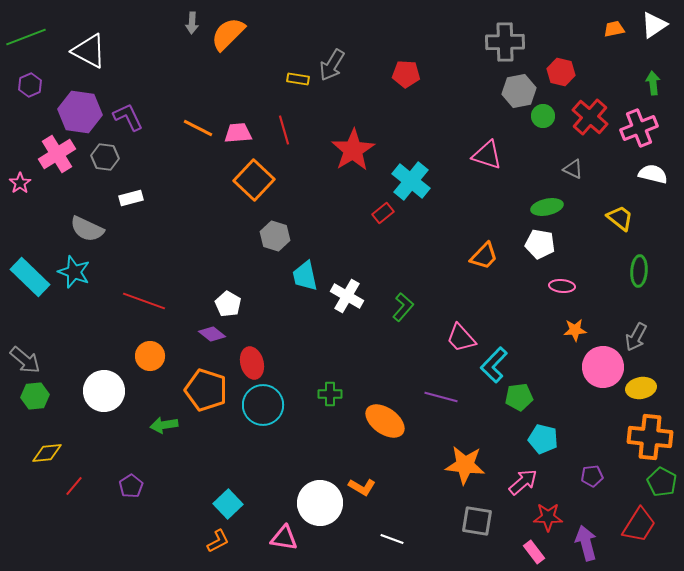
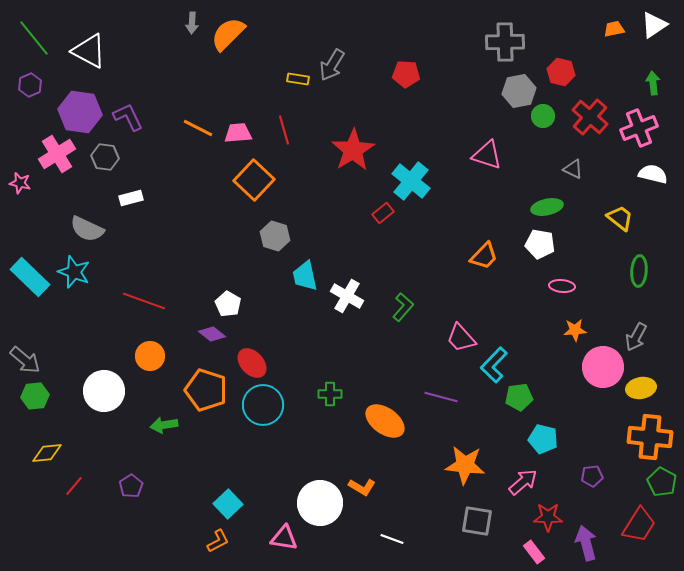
green line at (26, 37): moved 8 px right, 1 px down; rotated 72 degrees clockwise
pink star at (20, 183): rotated 25 degrees counterclockwise
red ellipse at (252, 363): rotated 28 degrees counterclockwise
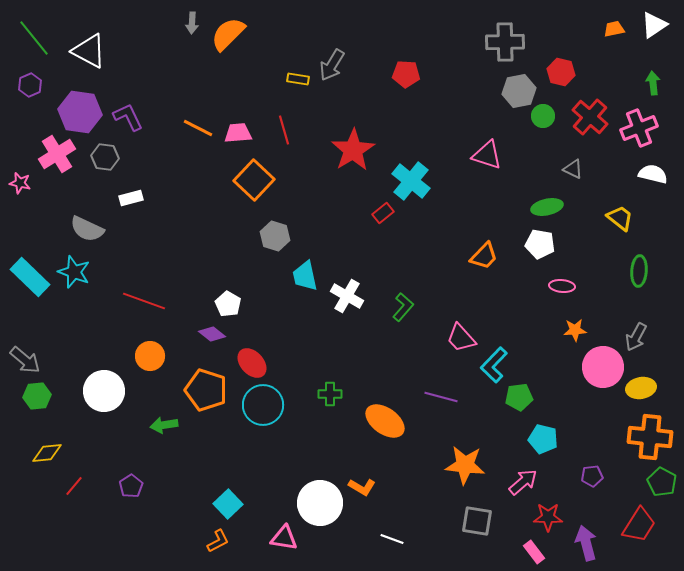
green hexagon at (35, 396): moved 2 px right
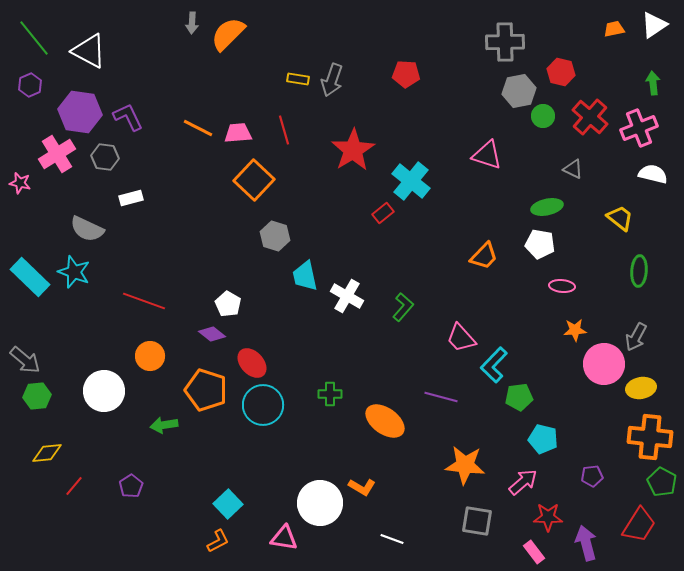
gray arrow at (332, 65): moved 15 px down; rotated 12 degrees counterclockwise
pink circle at (603, 367): moved 1 px right, 3 px up
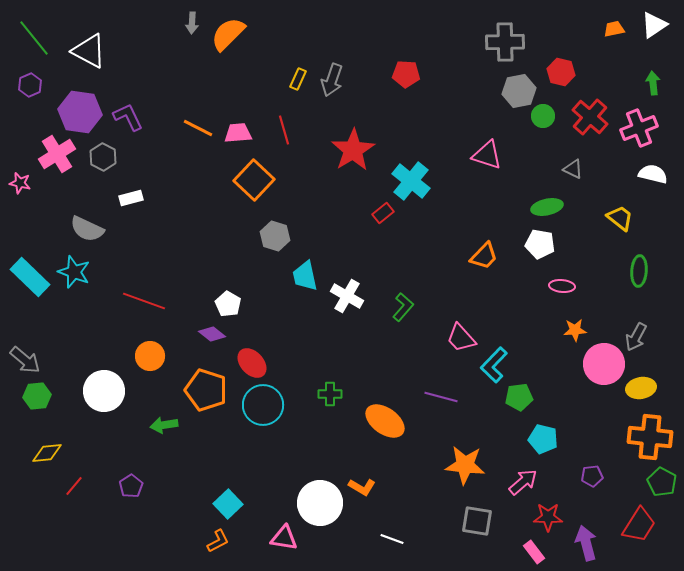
yellow rectangle at (298, 79): rotated 75 degrees counterclockwise
gray hexagon at (105, 157): moved 2 px left; rotated 20 degrees clockwise
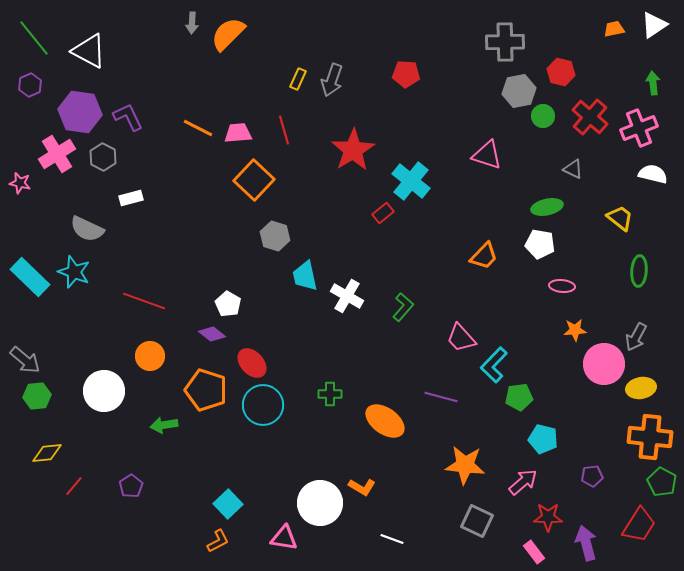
gray square at (477, 521): rotated 16 degrees clockwise
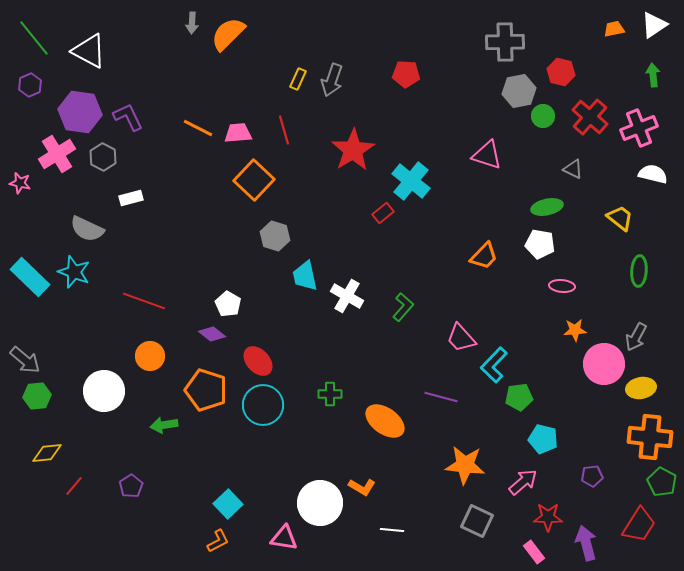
green arrow at (653, 83): moved 8 px up
red ellipse at (252, 363): moved 6 px right, 2 px up
white line at (392, 539): moved 9 px up; rotated 15 degrees counterclockwise
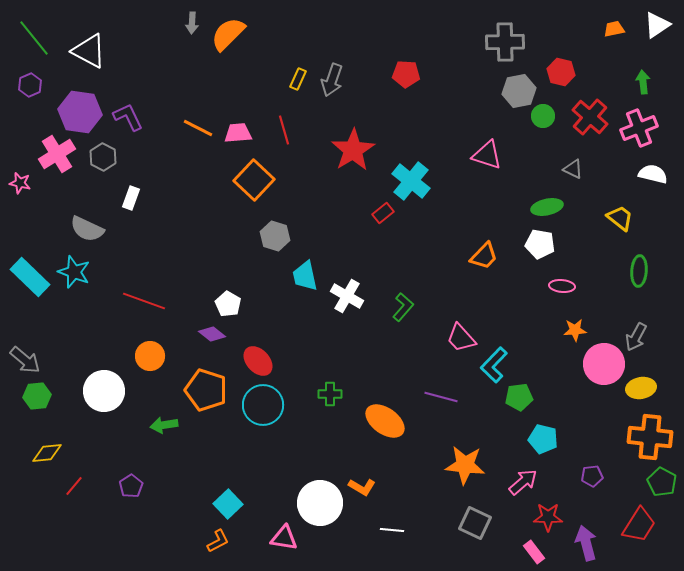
white triangle at (654, 25): moved 3 px right
green arrow at (653, 75): moved 10 px left, 7 px down
white rectangle at (131, 198): rotated 55 degrees counterclockwise
gray square at (477, 521): moved 2 px left, 2 px down
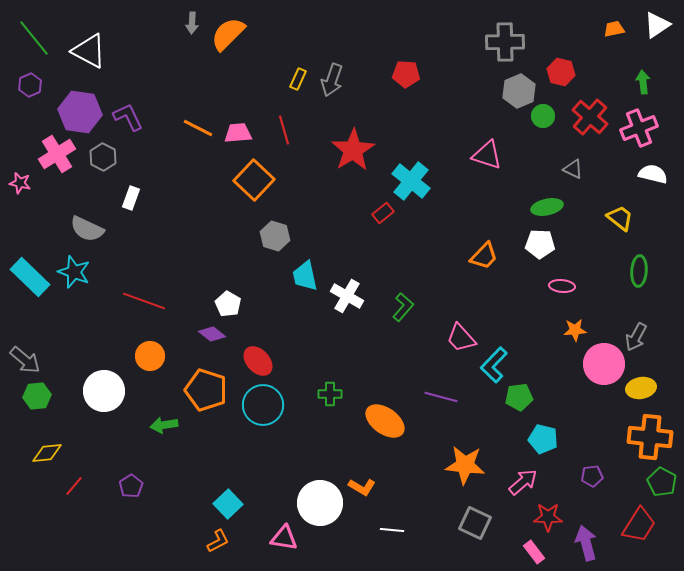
gray hexagon at (519, 91): rotated 12 degrees counterclockwise
white pentagon at (540, 244): rotated 8 degrees counterclockwise
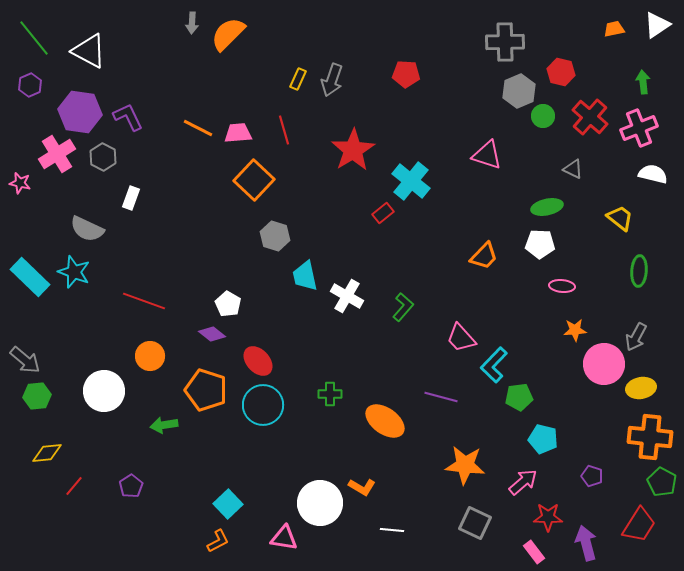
purple pentagon at (592, 476): rotated 25 degrees clockwise
